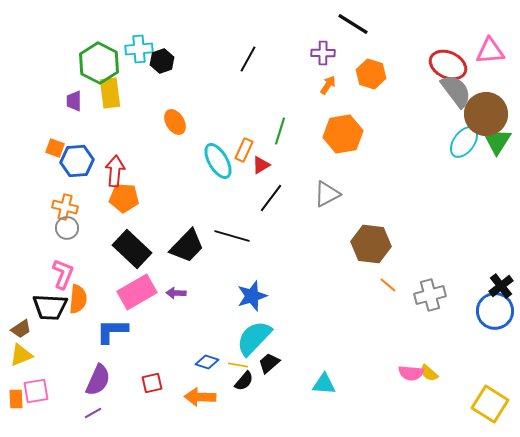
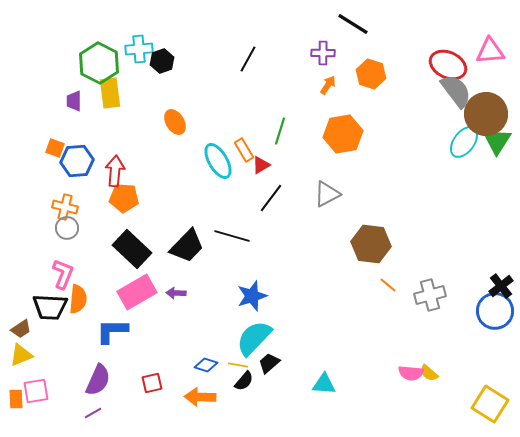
orange rectangle at (244, 150): rotated 55 degrees counterclockwise
blue diamond at (207, 362): moved 1 px left, 3 px down
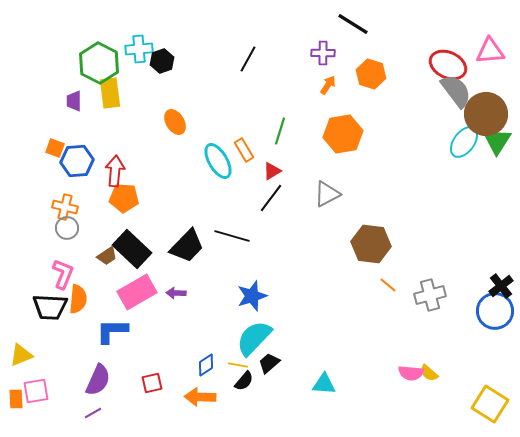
red triangle at (261, 165): moved 11 px right, 6 px down
brown trapezoid at (21, 329): moved 86 px right, 73 px up
blue diamond at (206, 365): rotated 50 degrees counterclockwise
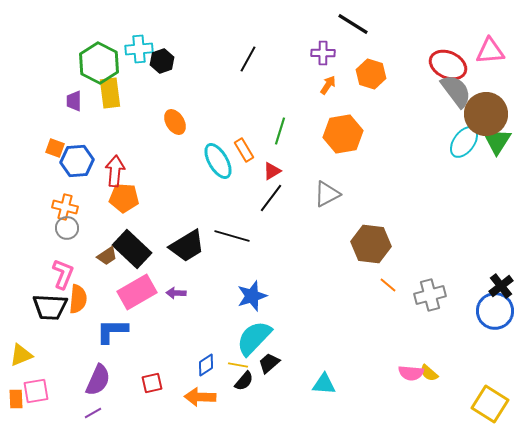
black trapezoid at (187, 246): rotated 15 degrees clockwise
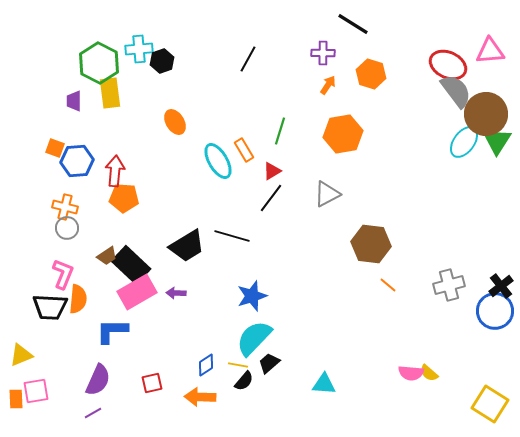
black rectangle at (132, 249): moved 1 px left, 16 px down
gray cross at (430, 295): moved 19 px right, 10 px up
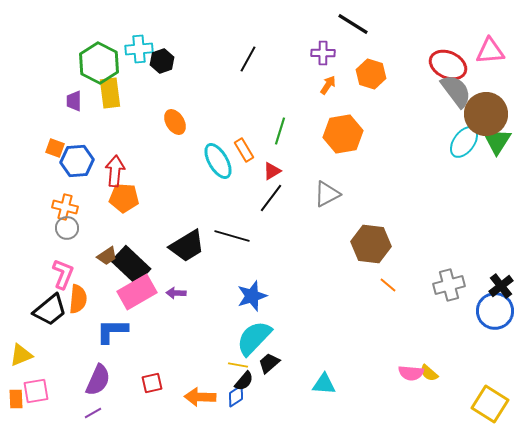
black trapezoid at (50, 307): moved 3 px down; rotated 42 degrees counterclockwise
blue diamond at (206, 365): moved 30 px right, 31 px down
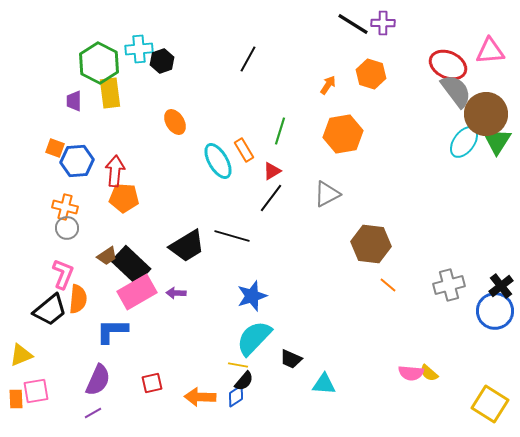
purple cross at (323, 53): moved 60 px right, 30 px up
black trapezoid at (269, 363): moved 22 px right, 4 px up; rotated 115 degrees counterclockwise
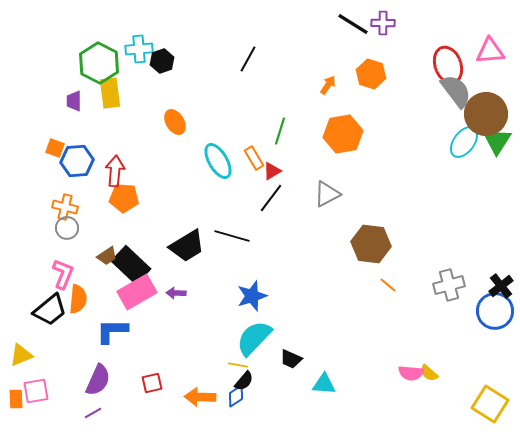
red ellipse at (448, 65): rotated 45 degrees clockwise
orange rectangle at (244, 150): moved 10 px right, 8 px down
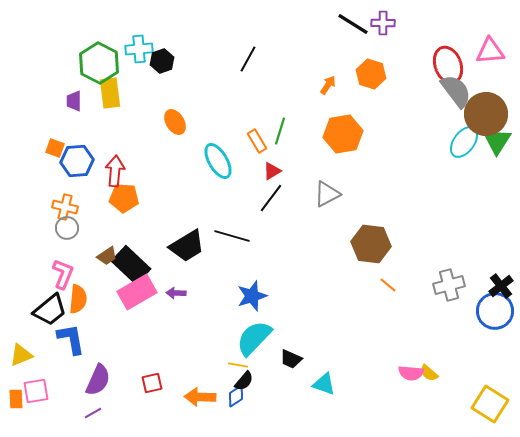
orange rectangle at (254, 158): moved 3 px right, 17 px up
blue L-shape at (112, 331): moved 41 px left, 8 px down; rotated 80 degrees clockwise
cyan triangle at (324, 384): rotated 15 degrees clockwise
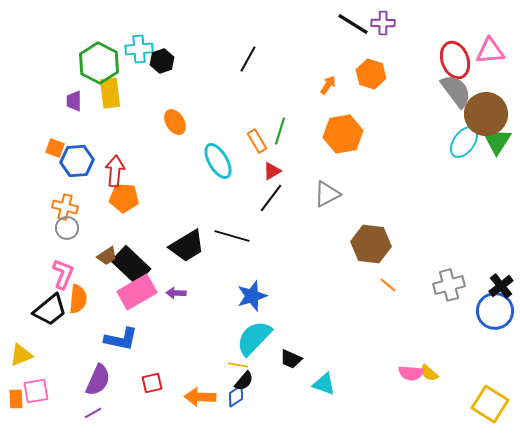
red ellipse at (448, 65): moved 7 px right, 5 px up
blue L-shape at (71, 339): moved 50 px right; rotated 112 degrees clockwise
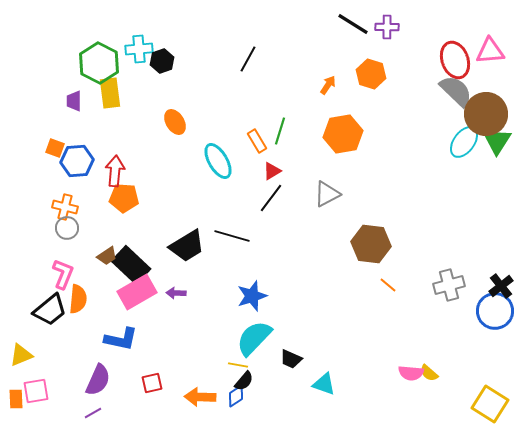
purple cross at (383, 23): moved 4 px right, 4 px down
gray semicircle at (456, 91): rotated 9 degrees counterclockwise
